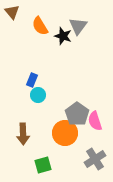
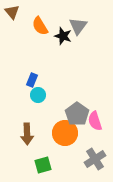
brown arrow: moved 4 px right
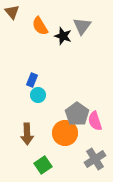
gray triangle: moved 4 px right
green square: rotated 18 degrees counterclockwise
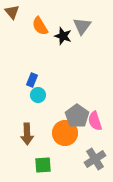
gray pentagon: moved 2 px down
green square: rotated 30 degrees clockwise
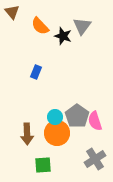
orange semicircle: rotated 12 degrees counterclockwise
blue rectangle: moved 4 px right, 8 px up
cyan circle: moved 17 px right, 22 px down
orange circle: moved 8 px left
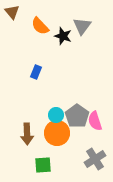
cyan circle: moved 1 px right, 2 px up
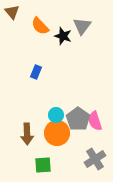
gray pentagon: moved 1 px right, 3 px down
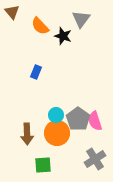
gray triangle: moved 1 px left, 7 px up
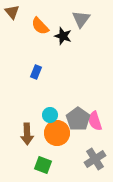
cyan circle: moved 6 px left
green square: rotated 24 degrees clockwise
